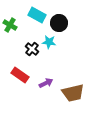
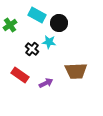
green cross: rotated 24 degrees clockwise
brown trapezoid: moved 3 px right, 22 px up; rotated 10 degrees clockwise
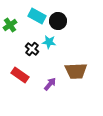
cyan rectangle: moved 1 px down
black circle: moved 1 px left, 2 px up
purple arrow: moved 4 px right, 1 px down; rotated 24 degrees counterclockwise
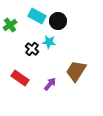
brown trapezoid: rotated 125 degrees clockwise
red rectangle: moved 3 px down
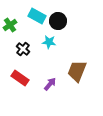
black cross: moved 9 px left
brown trapezoid: moved 1 px right; rotated 10 degrees counterclockwise
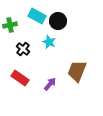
green cross: rotated 24 degrees clockwise
cyan star: rotated 16 degrees clockwise
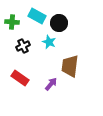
black circle: moved 1 px right, 2 px down
green cross: moved 2 px right, 3 px up; rotated 16 degrees clockwise
black cross: moved 3 px up; rotated 24 degrees clockwise
brown trapezoid: moved 7 px left, 5 px up; rotated 15 degrees counterclockwise
purple arrow: moved 1 px right
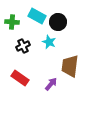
black circle: moved 1 px left, 1 px up
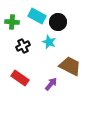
brown trapezoid: rotated 110 degrees clockwise
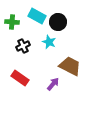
purple arrow: moved 2 px right
